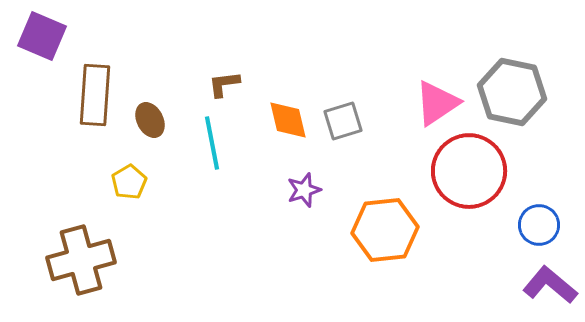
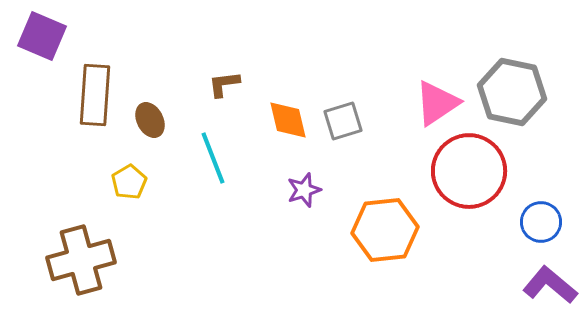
cyan line: moved 1 px right, 15 px down; rotated 10 degrees counterclockwise
blue circle: moved 2 px right, 3 px up
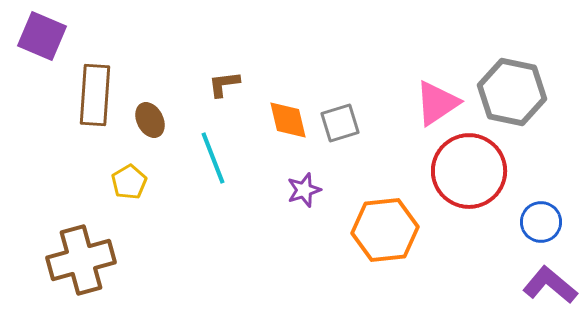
gray square: moved 3 px left, 2 px down
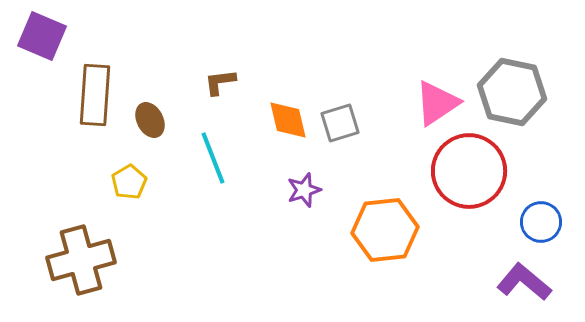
brown L-shape: moved 4 px left, 2 px up
purple L-shape: moved 26 px left, 3 px up
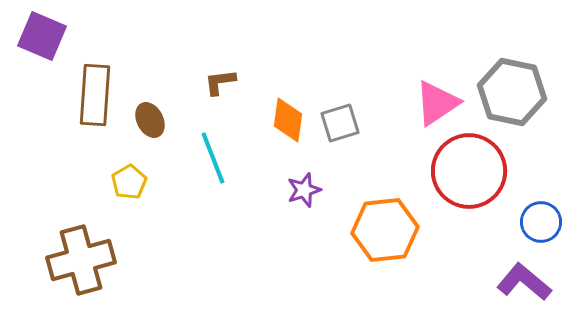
orange diamond: rotated 21 degrees clockwise
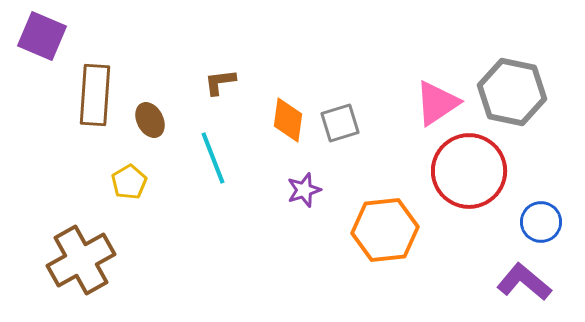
brown cross: rotated 14 degrees counterclockwise
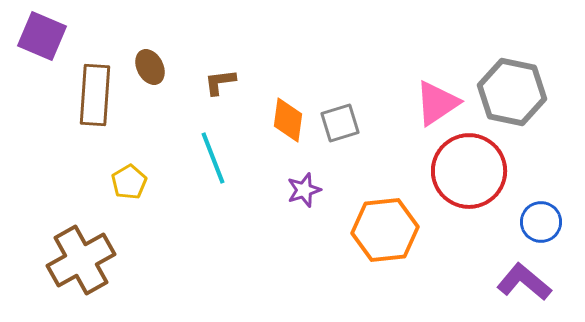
brown ellipse: moved 53 px up
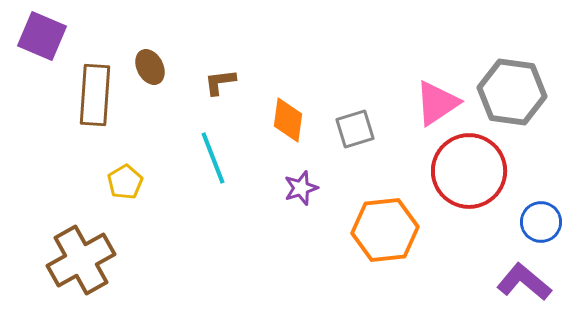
gray hexagon: rotated 4 degrees counterclockwise
gray square: moved 15 px right, 6 px down
yellow pentagon: moved 4 px left
purple star: moved 3 px left, 2 px up
